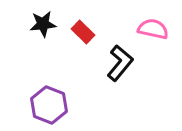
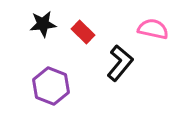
purple hexagon: moved 2 px right, 19 px up
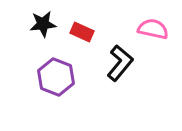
red rectangle: moved 1 px left; rotated 20 degrees counterclockwise
purple hexagon: moved 5 px right, 9 px up
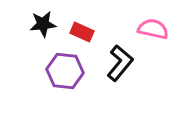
purple hexagon: moved 9 px right, 6 px up; rotated 15 degrees counterclockwise
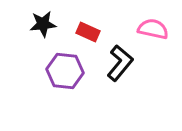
red rectangle: moved 6 px right
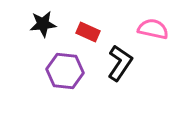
black L-shape: rotated 6 degrees counterclockwise
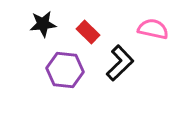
red rectangle: rotated 20 degrees clockwise
black L-shape: rotated 12 degrees clockwise
purple hexagon: moved 1 px up
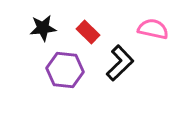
black star: moved 4 px down
